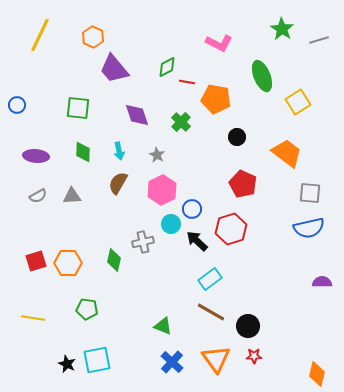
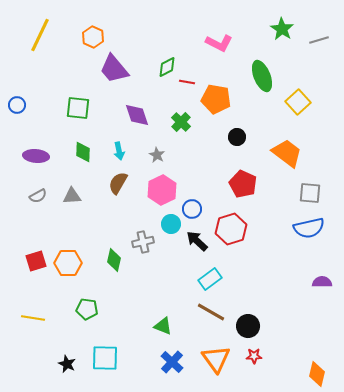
yellow square at (298, 102): rotated 10 degrees counterclockwise
cyan square at (97, 360): moved 8 px right, 2 px up; rotated 12 degrees clockwise
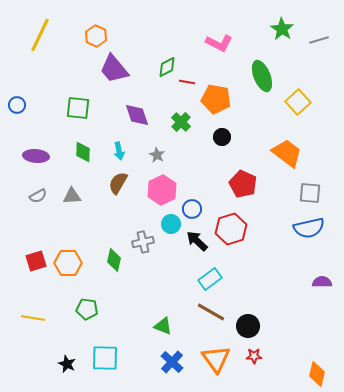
orange hexagon at (93, 37): moved 3 px right, 1 px up
black circle at (237, 137): moved 15 px left
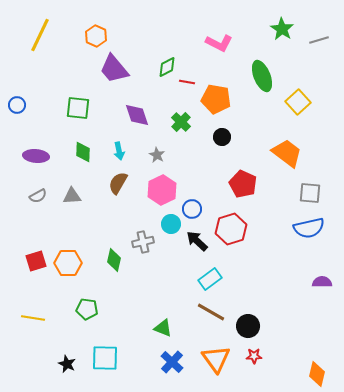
green triangle at (163, 326): moved 2 px down
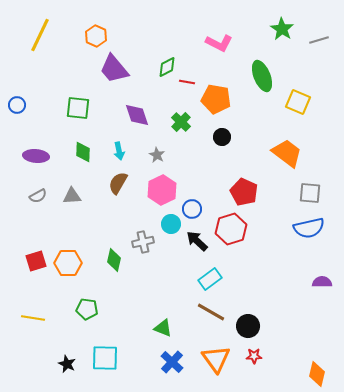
yellow square at (298, 102): rotated 25 degrees counterclockwise
red pentagon at (243, 184): moved 1 px right, 8 px down
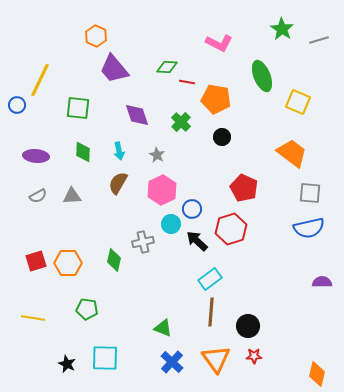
yellow line at (40, 35): moved 45 px down
green diamond at (167, 67): rotated 30 degrees clockwise
orange trapezoid at (287, 153): moved 5 px right
red pentagon at (244, 192): moved 4 px up
brown line at (211, 312): rotated 64 degrees clockwise
